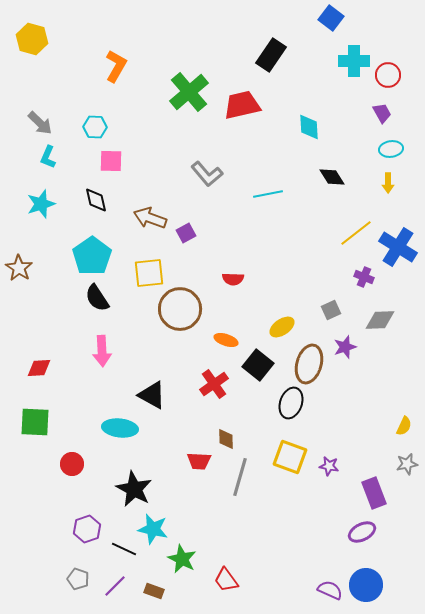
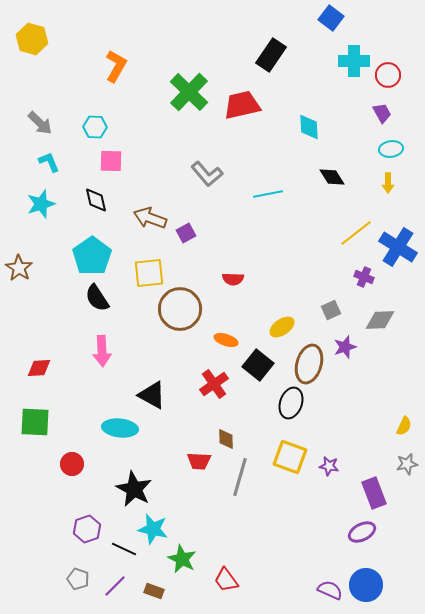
green cross at (189, 92): rotated 6 degrees counterclockwise
cyan L-shape at (48, 157): moved 1 px right, 5 px down; rotated 135 degrees clockwise
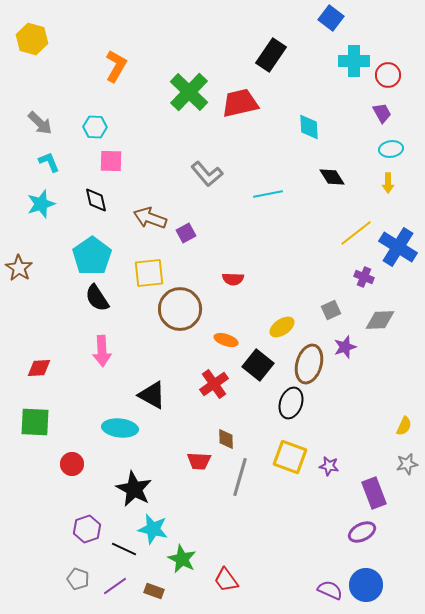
red trapezoid at (242, 105): moved 2 px left, 2 px up
purple line at (115, 586): rotated 10 degrees clockwise
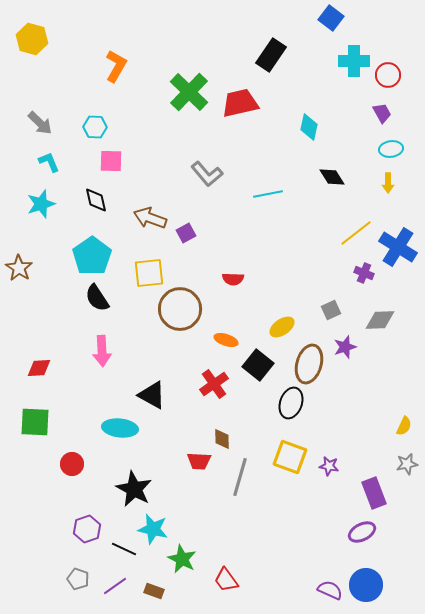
cyan diamond at (309, 127): rotated 16 degrees clockwise
purple cross at (364, 277): moved 4 px up
brown diamond at (226, 439): moved 4 px left
